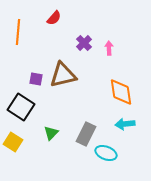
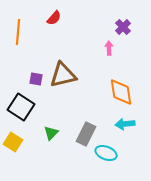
purple cross: moved 39 px right, 16 px up
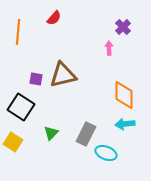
orange diamond: moved 3 px right, 3 px down; rotated 8 degrees clockwise
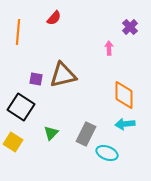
purple cross: moved 7 px right
cyan ellipse: moved 1 px right
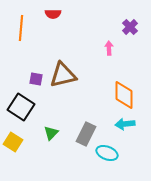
red semicircle: moved 1 px left, 4 px up; rotated 49 degrees clockwise
orange line: moved 3 px right, 4 px up
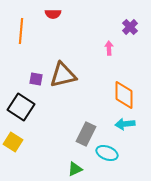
orange line: moved 3 px down
green triangle: moved 24 px right, 36 px down; rotated 21 degrees clockwise
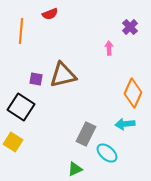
red semicircle: moved 3 px left; rotated 21 degrees counterclockwise
orange diamond: moved 9 px right, 2 px up; rotated 24 degrees clockwise
cyan ellipse: rotated 20 degrees clockwise
